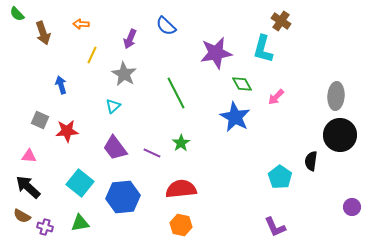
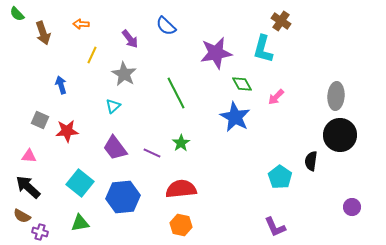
purple arrow: rotated 60 degrees counterclockwise
purple cross: moved 5 px left, 5 px down
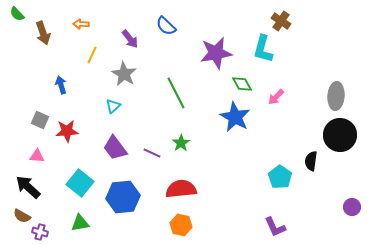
pink triangle: moved 8 px right
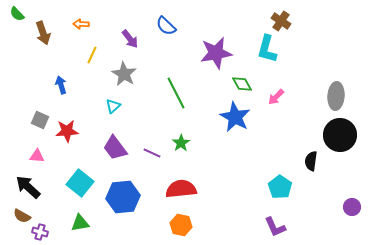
cyan L-shape: moved 4 px right
cyan pentagon: moved 10 px down
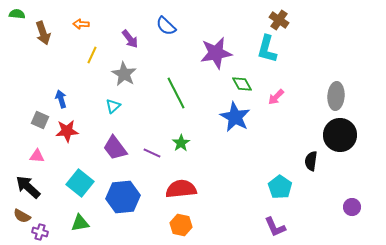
green semicircle: rotated 140 degrees clockwise
brown cross: moved 2 px left, 1 px up
blue arrow: moved 14 px down
